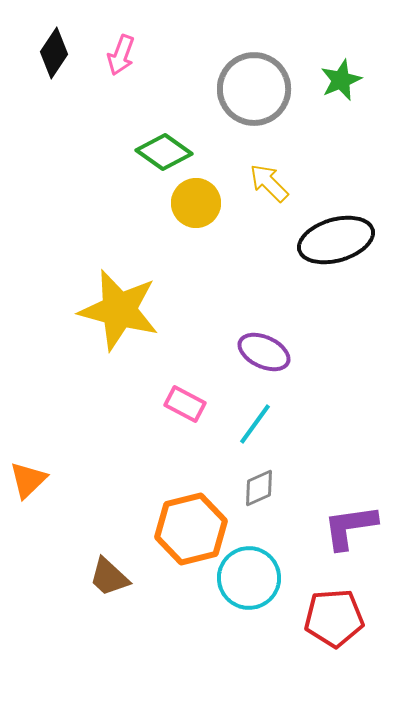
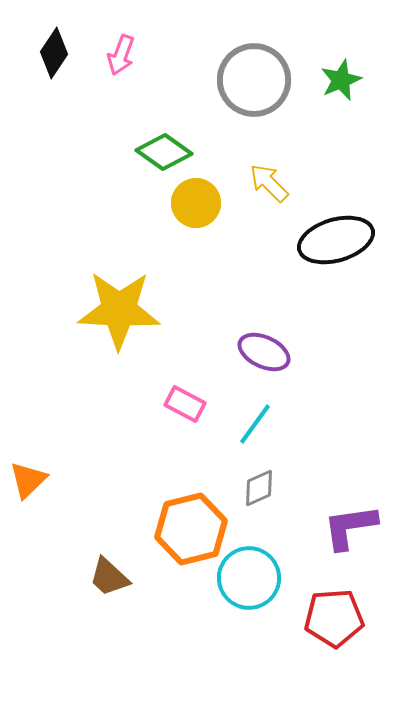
gray circle: moved 9 px up
yellow star: rotated 12 degrees counterclockwise
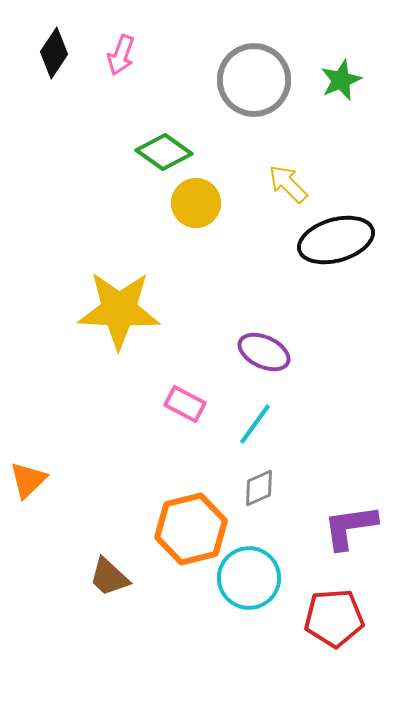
yellow arrow: moved 19 px right, 1 px down
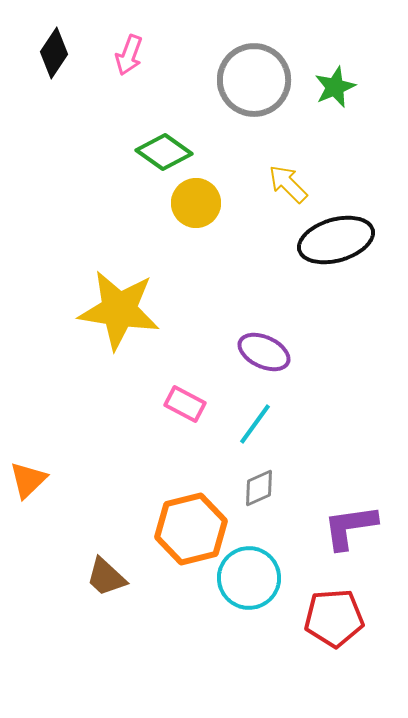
pink arrow: moved 8 px right
green star: moved 6 px left, 7 px down
yellow star: rotated 6 degrees clockwise
brown trapezoid: moved 3 px left
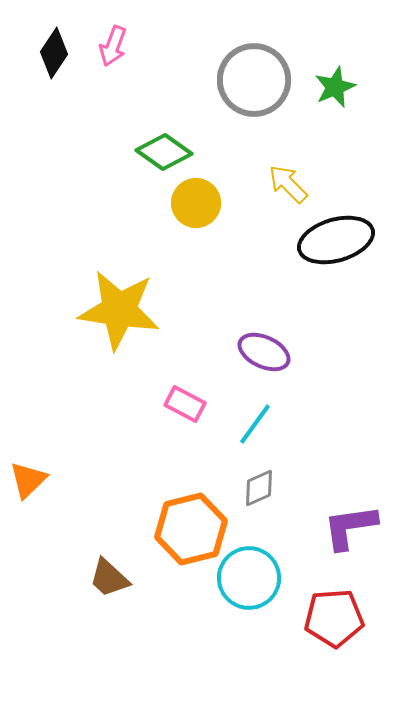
pink arrow: moved 16 px left, 9 px up
brown trapezoid: moved 3 px right, 1 px down
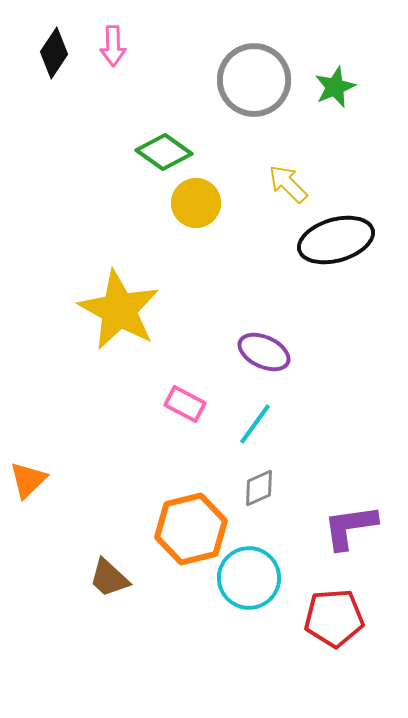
pink arrow: rotated 21 degrees counterclockwise
yellow star: rotated 20 degrees clockwise
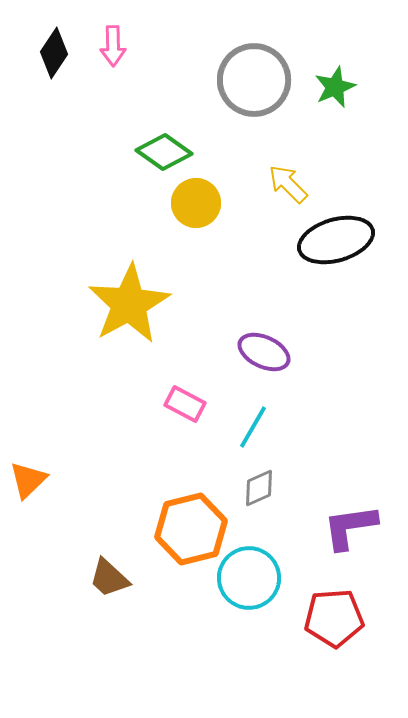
yellow star: moved 10 px right, 6 px up; rotated 14 degrees clockwise
cyan line: moved 2 px left, 3 px down; rotated 6 degrees counterclockwise
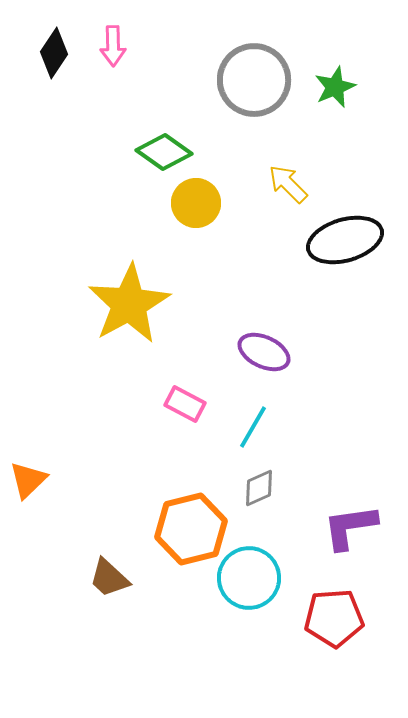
black ellipse: moved 9 px right
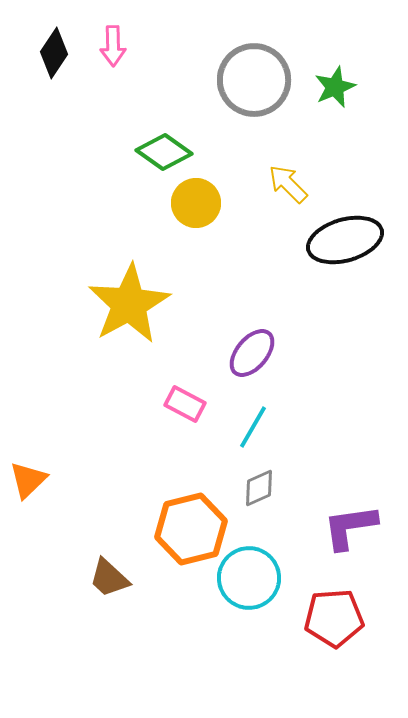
purple ellipse: moved 12 px left, 1 px down; rotated 75 degrees counterclockwise
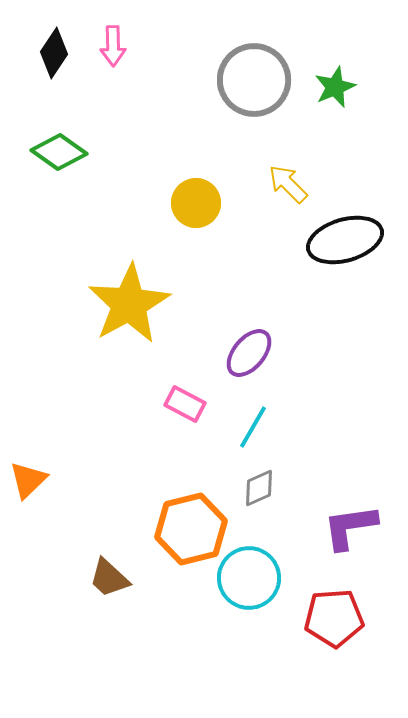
green diamond: moved 105 px left
purple ellipse: moved 3 px left
